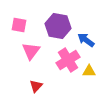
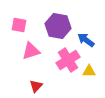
pink triangle: rotated 36 degrees clockwise
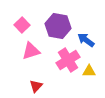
pink square: moved 3 px right; rotated 35 degrees clockwise
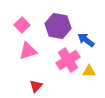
pink triangle: moved 3 px left
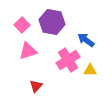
purple hexagon: moved 6 px left, 4 px up
yellow triangle: moved 1 px right, 1 px up
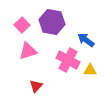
pink cross: rotated 30 degrees counterclockwise
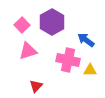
purple hexagon: rotated 20 degrees clockwise
pink cross: rotated 15 degrees counterclockwise
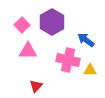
pink triangle: rotated 18 degrees clockwise
